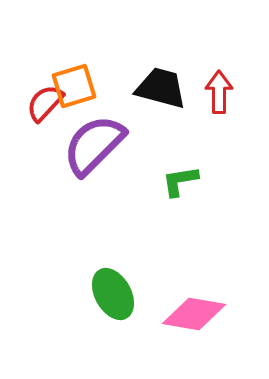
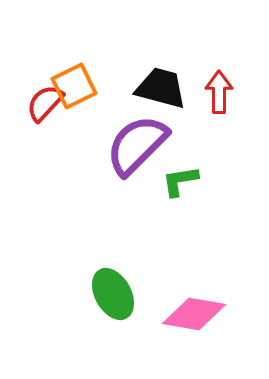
orange square: rotated 9 degrees counterclockwise
purple semicircle: moved 43 px right
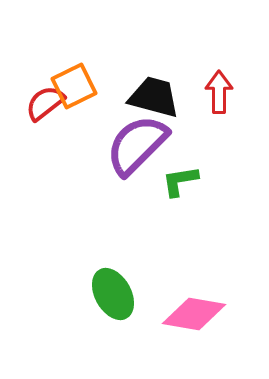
black trapezoid: moved 7 px left, 9 px down
red semicircle: rotated 9 degrees clockwise
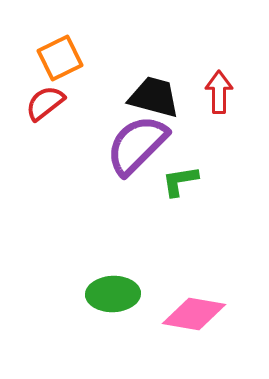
orange square: moved 14 px left, 28 px up
green ellipse: rotated 63 degrees counterclockwise
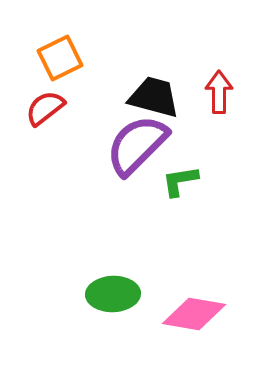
red semicircle: moved 5 px down
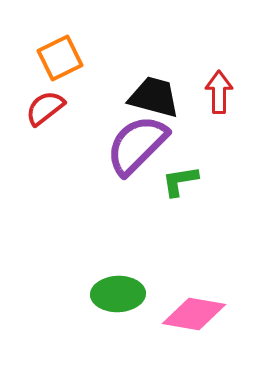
green ellipse: moved 5 px right
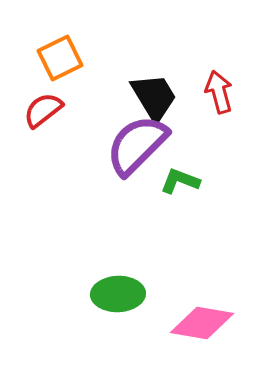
red arrow: rotated 15 degrees counterclockwise
black trapezoid: rotated 44 degrees clockwise
red semicircle: moved 2 px left, 2 px down
green L-shape: rotated 30 degrees clockwise
pink diamond: moved 8 px right, 9 px down
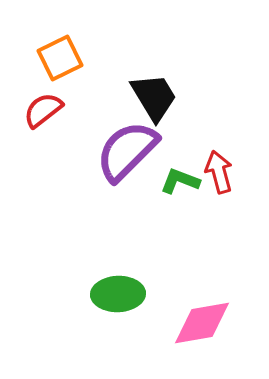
red arrow: moved 80 px down
purple semicircle: moved 10 px left, 6 px down
pink diamond: rotated 20 degrees counterclockwise
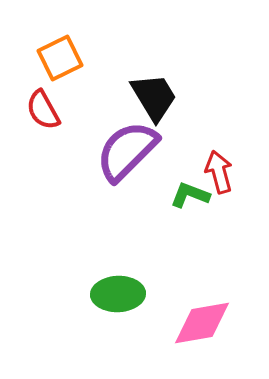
red semicircle: rotated 81 degrees counterclockwise
green L-shape: moved 10 px right, 14 px down
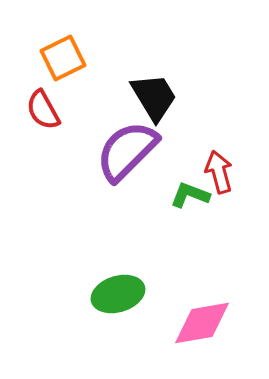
orange square: moved 3 px right
green ellipse: rotated 15 degrees counterclockwise
